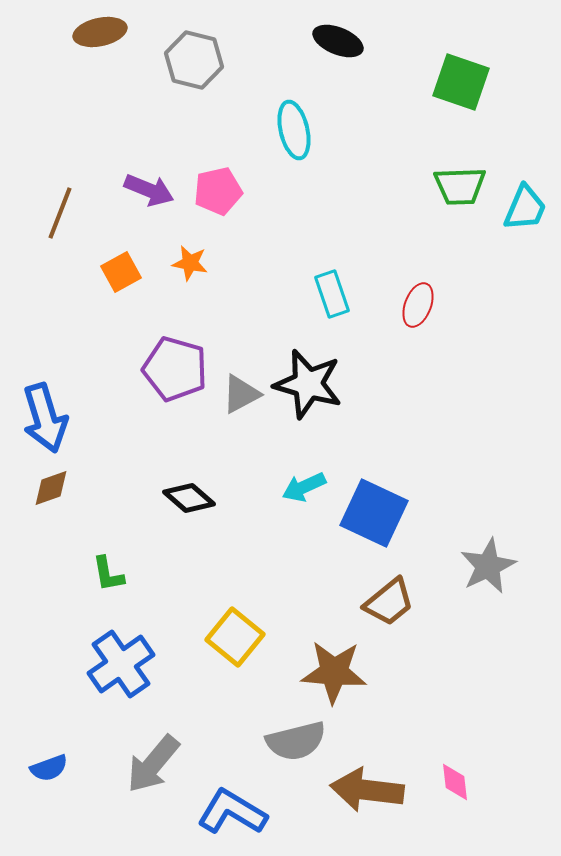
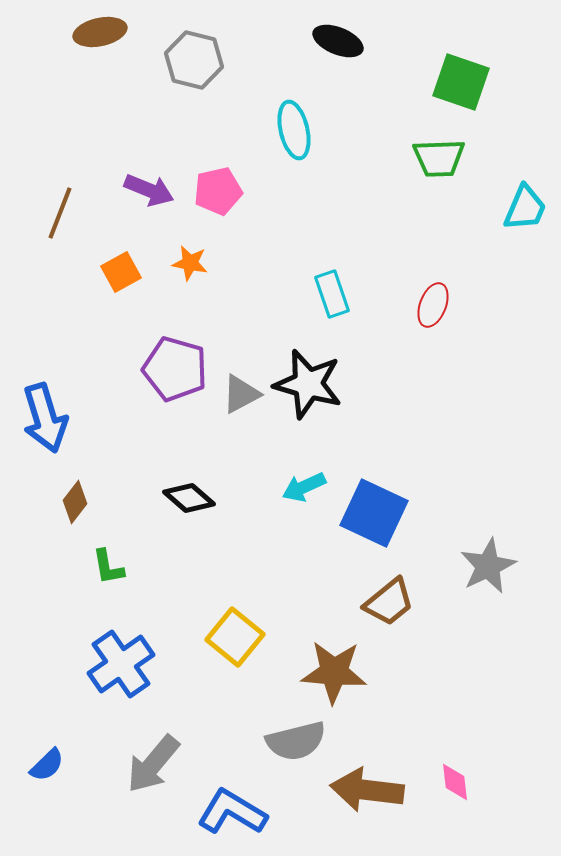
green trapezoid: moved 21 px left, 28 px up
red ellipse: moved 15 px right
brown diamond: moved 24 px right, 14 px down; rotated 33 degrees counterclockwise
green L-shape: moved 7 px up
blue semicircle: moved 2 px left, 3 px up; rotated 24 degrees counterclockwise
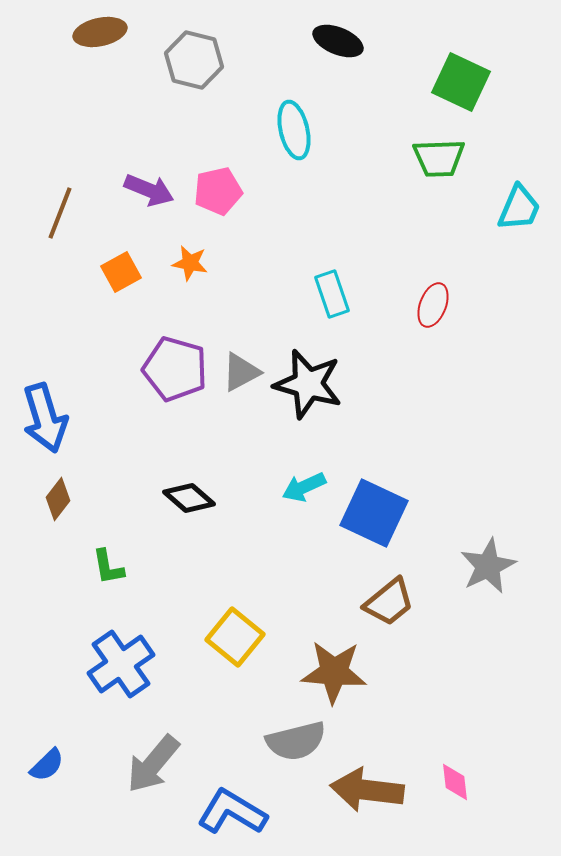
green square: rotated 6 degrees clockwise
cyan trapezoid: moved 6 px left
gray triangle: moved 22 px up
brown diamond: moved 17 px left, 3 px up
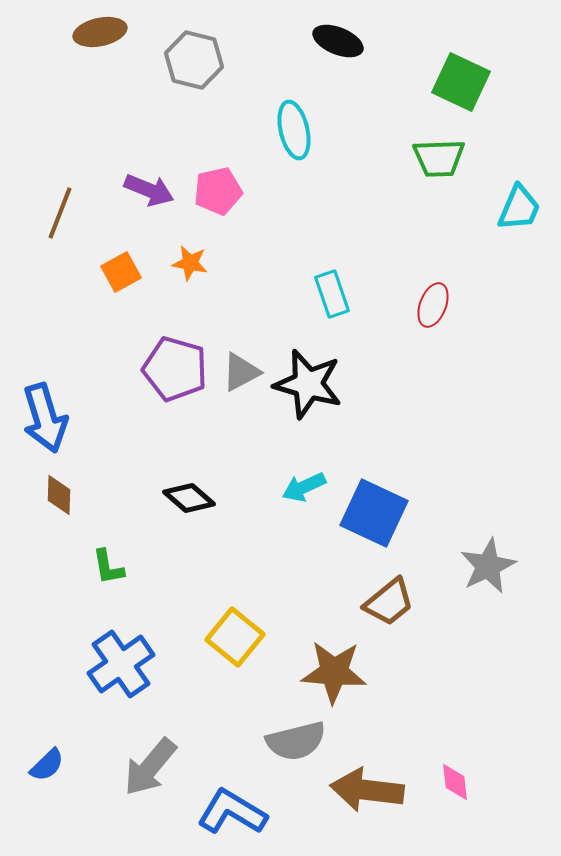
brown diamond: moved 1 px right, 4 px up; rotated 36 degrees counterclockwise
gray arrow: moved 3 px left, 3 px down
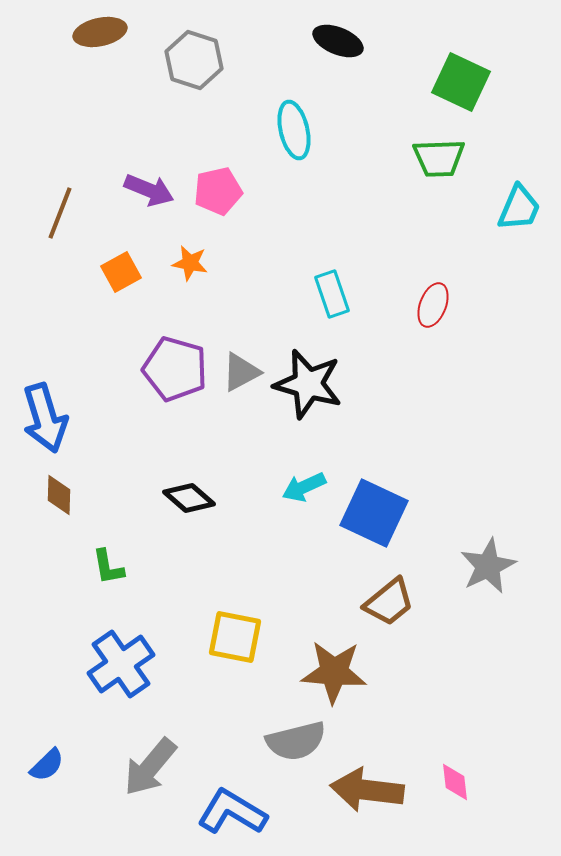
gray hexagon: rotated 4 degrees clockwise
yellow square: rotated 28 degrees counterclockwise
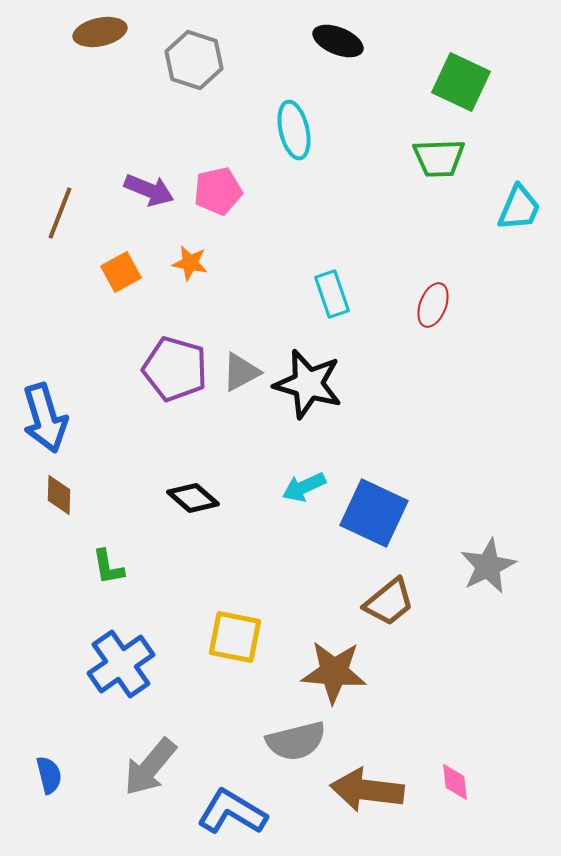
black diamond: moved 4 px right
blue semicircle: moved 2 px right, 10 px down; rotated 60 degrees counterclockwise
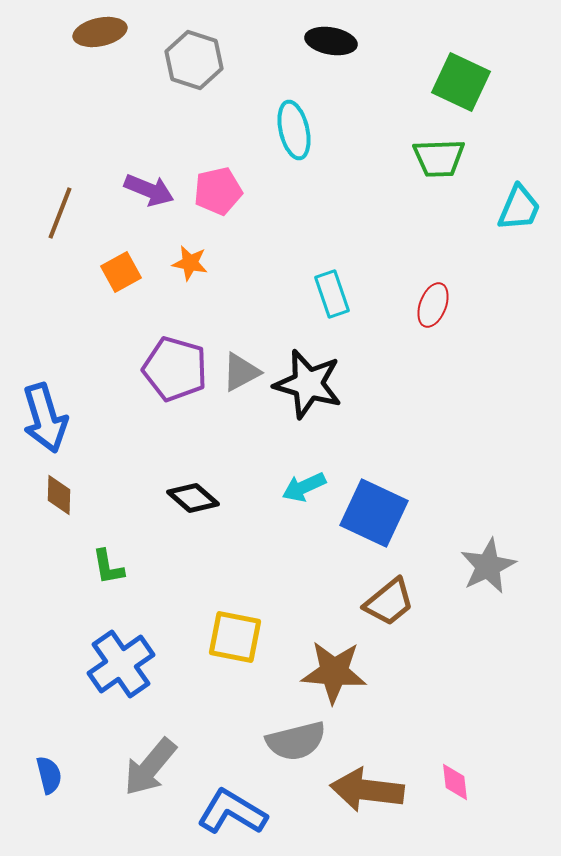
black ellipse: moved 7 px left; rotated 12 degrees counterclockwise
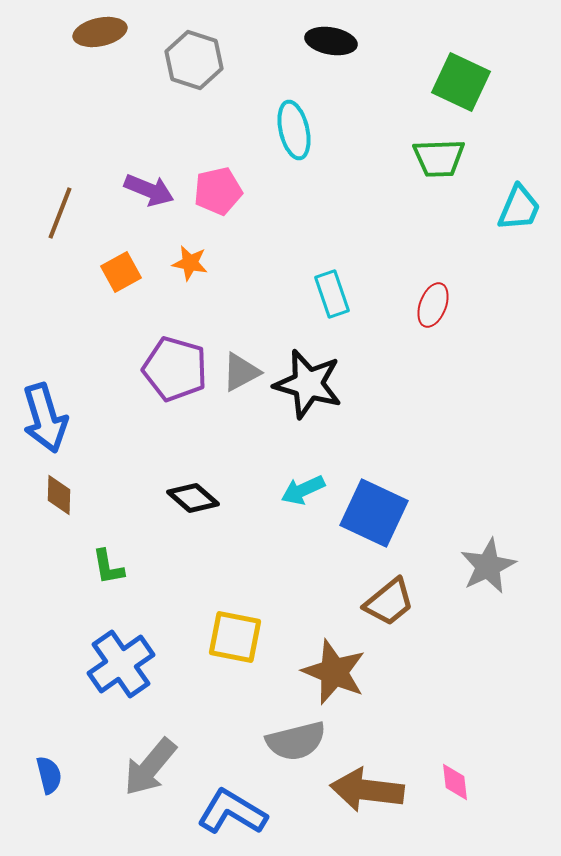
cyan arrow: moved 1 px left, 3 px down
brown star: rotated 18 degrees clockwise
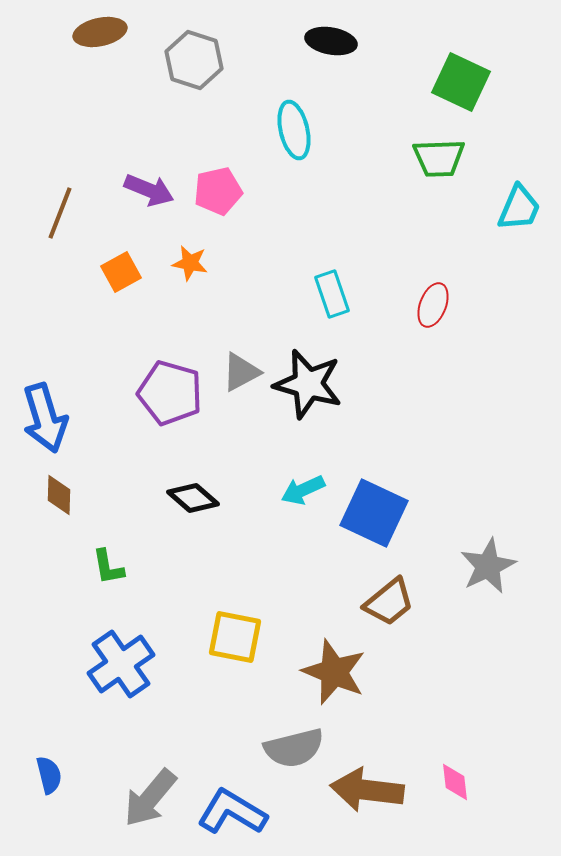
purple pentagon: moved 5 px left, 24 px down
gray semicircle: moved 2 px left, 7 px down
gray arrow: moved 31 px down
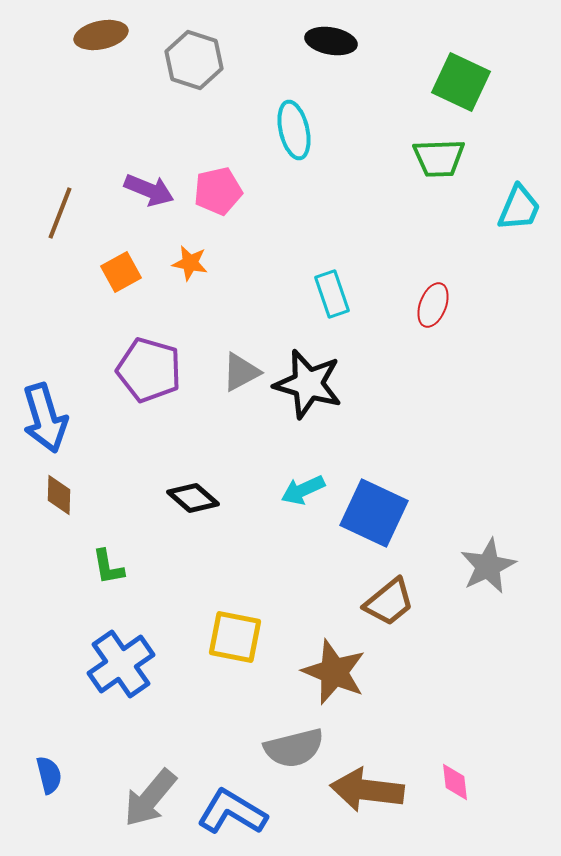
brown ellipse: moved 1 px right, 3 px down
purple pentagon: moved 21 px left, 23 px up
